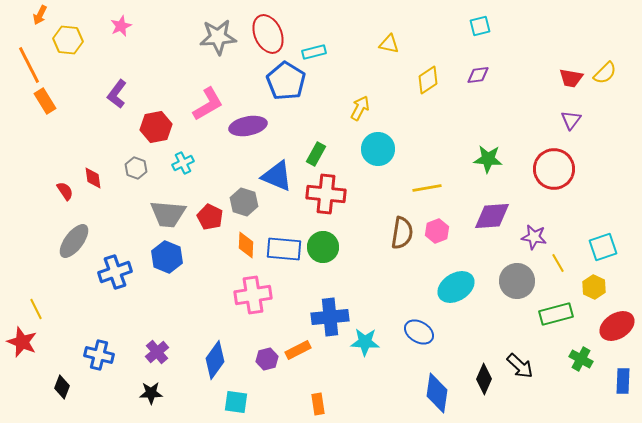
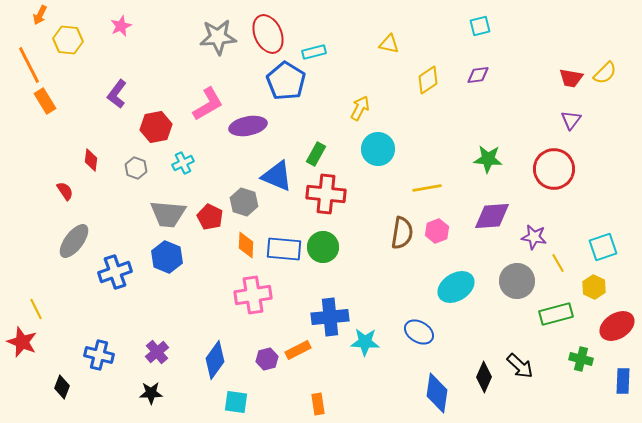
red diamond at (93, 178): moved 2 px left, 18 px up; rotated 15 degrees clockwise
green cross at (581, 359): rotated 15 degrees counterclockwise
black diamond at (484, 379): moved 2 px up
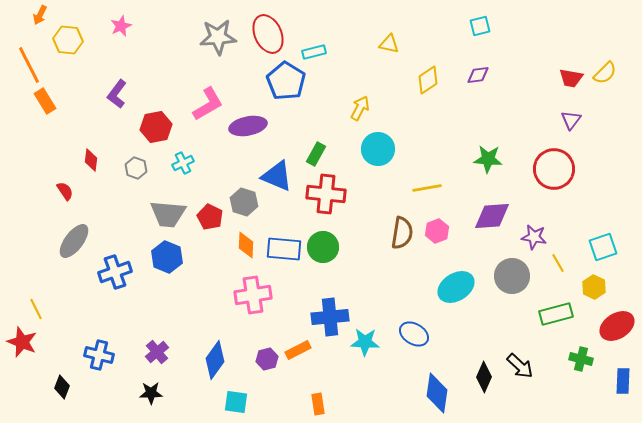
gray circle at (517, 281): moved 5 px left, 5 px up
blue ellipse at (419, 332): moved 5 px left, 2 px down
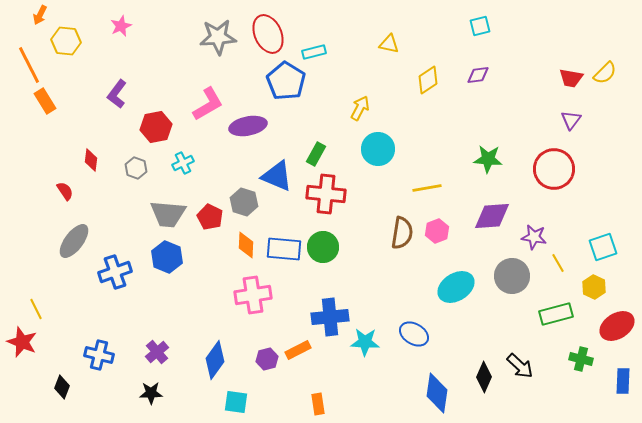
yellow hexagon at (68, 40): moved 2 px left, 1 px down
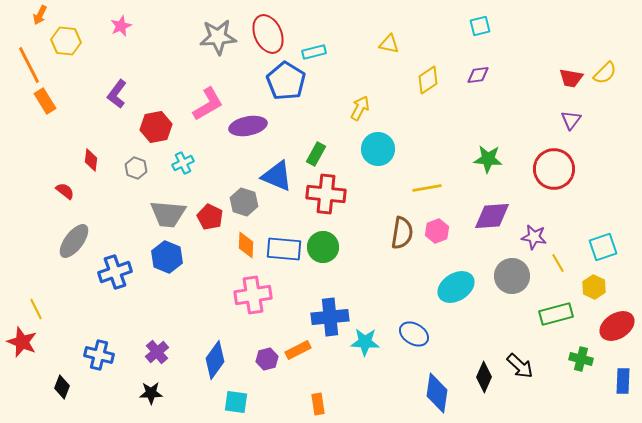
red semicircle at (65, 191): rotated 18 degrees counterclockwise
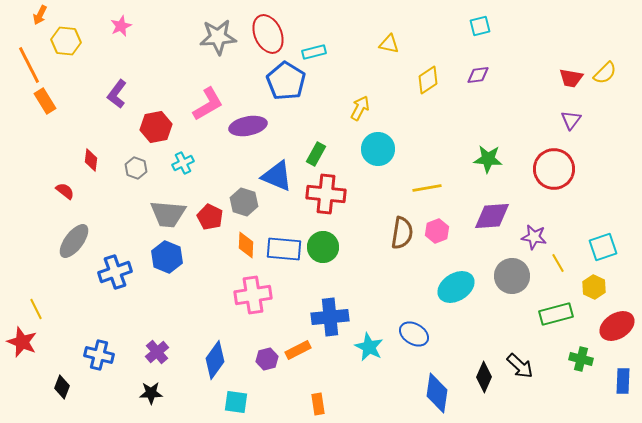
cyan star at (365, 342): moved 4 px right, 5 px down; rotated 24 degrees clockwise
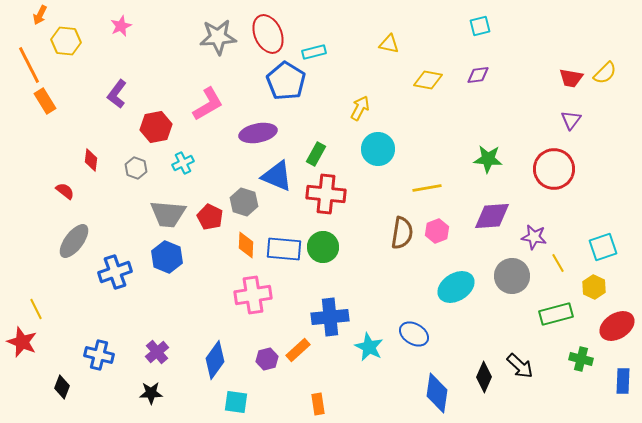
yellow diamond at (428, 80): rotated 44 degrees clockwise
purple ellipse at (248, 126): moved 10 px right, 7 px down
orange rectangle at (298, 350): rotated 15 degrees counterclockwise
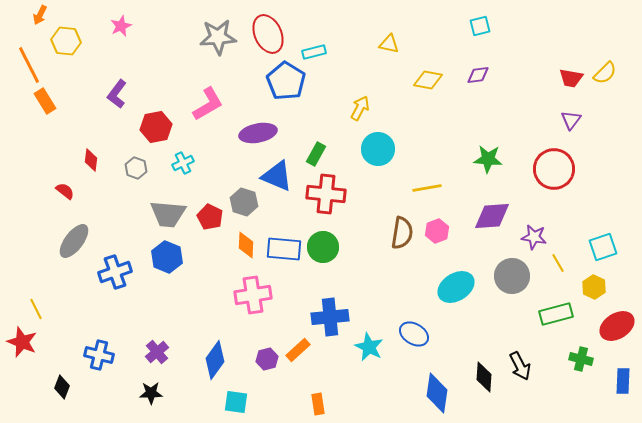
black arrow at (520, 366): rotated 20 degrees clockwise
black diamond at (484, 377): rotated 20 degrees counterclockwise
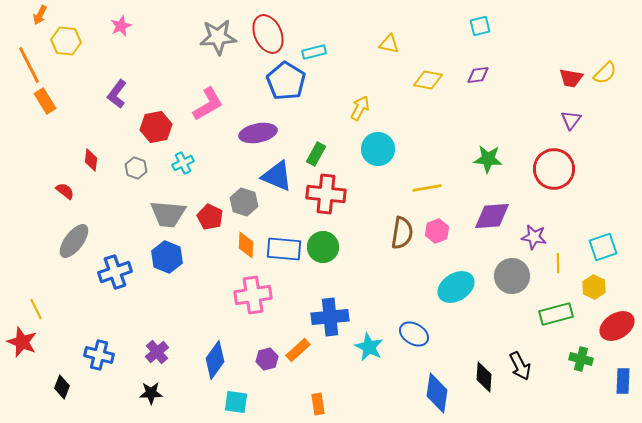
yellow line at (558, 263): rotated 30 degrees clockwise
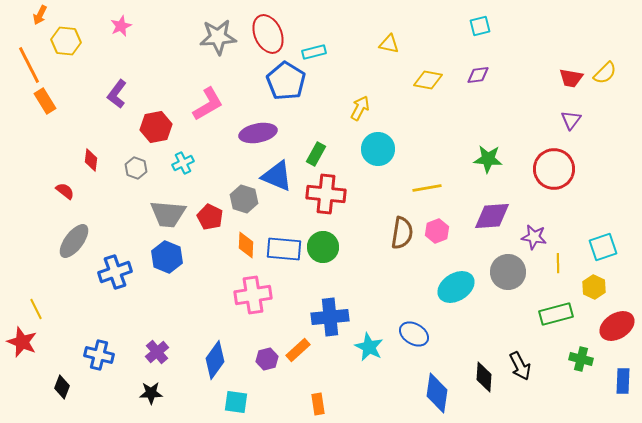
gray hexagon at (244, 202): moved 3 px up
gray circle at (512, 276): moved 4 px left, 4 px up
